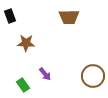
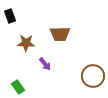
brown trapezoid: moved 9 px left, 17 px down
purple arrow: moved 10 px up
green rectangle: moved 5 px left, 2 px down
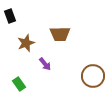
brown star: rotated 24 degrees counterclockwise
green rectangle: moved 1 px right, 3 px up
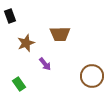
brown circle: moved 1 px left
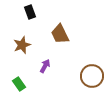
black rectangle: moved 20 px right, 4 px up
brown trapezoid: rotated 65 degrees clockwise
brown star: moved 4 px left, 2 px down
purple arrow: moved 2 px down; rotated 112 degrees counterclockwise
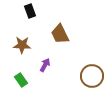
black rectangle: moved 1 px up
brown star: rotated 24 degrees clockwise
purple arrow: moved 1 px up
green rectangle: moved 2 px right, 4 px up
